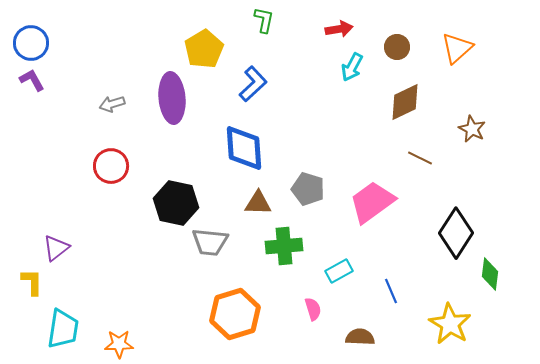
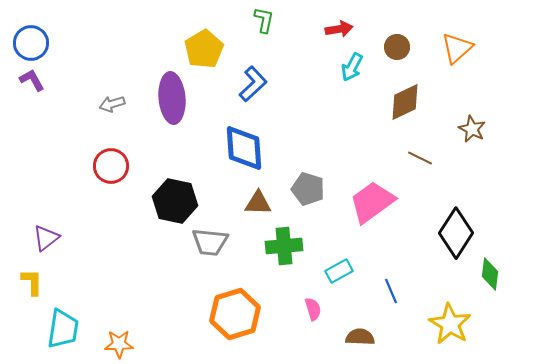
black hexagon: moved 1 px left, 2 px up
purple triangle: moved 10 px left, 10 px up
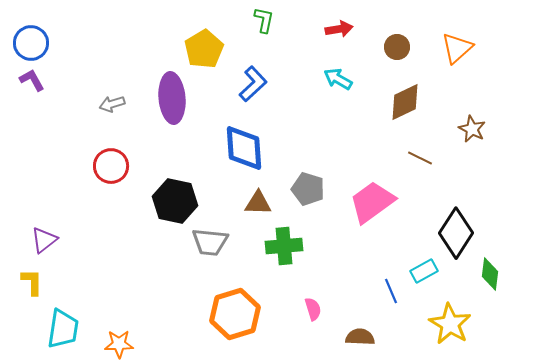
cyan arrow: moved 14 px left, 12 px down; rotated 92 degrees clockwise
purple triangle: moved 2 px left, 2 px down
cyan rectangle: moved 85 px right
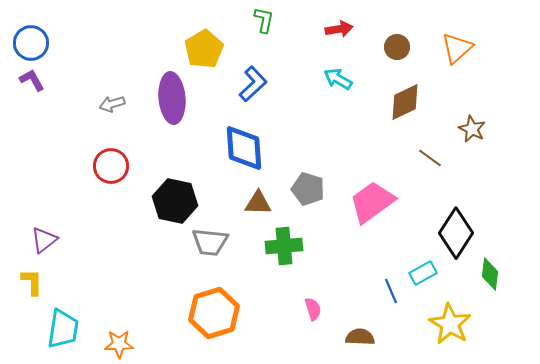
brown line: moved 10 px right; rotated 10 degrees clockwise
cyan rectangle: moved 1 px left, 2 px down
orange hexagon: moved 21 px left, 1 px up
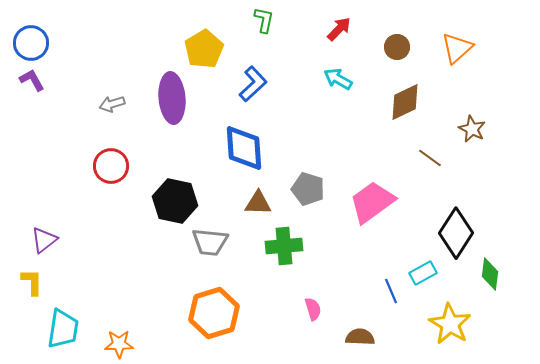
red arrow: rotated 36 degrees counterclockwise
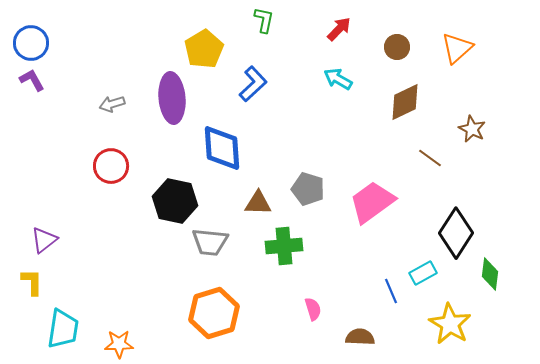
blue diamond: moved 22 px left
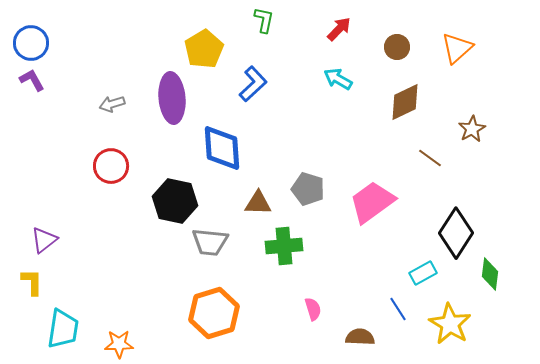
brown star: rotated 16 degrees clockwise
blue line: moved 7 px right, 18 px down; rotated 10 degrees counterclockwise
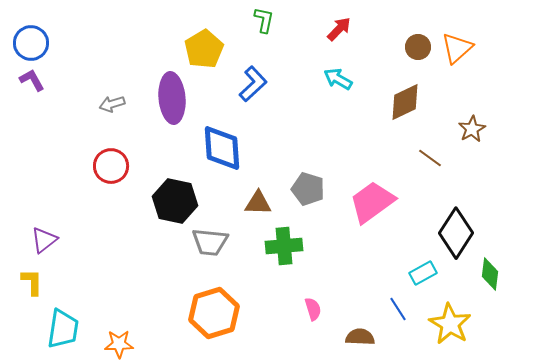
brown circle: moved 21 px right
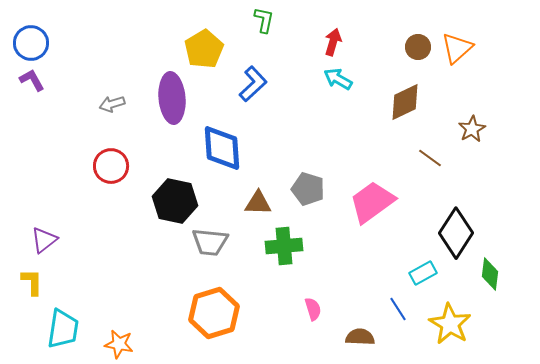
red arrow: moved 6 px left, 13 px down; rotated 28 degrees counterclockwise
orange star: rotated 12 degrees clockwise
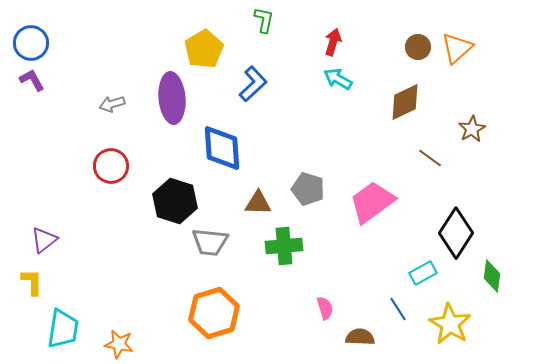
black hexagon: rotated 6 degrees clockwise
green diamond: moved 2 px right, 2 px down
pink semicircle: moved 12 px right, 1 px up
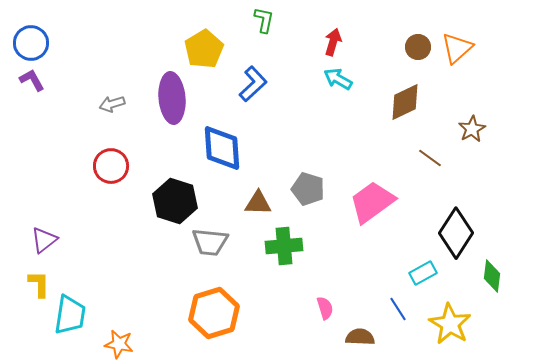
yellow L-shape: moved 7 px right, 2 px down
cyan trapezoid: moved 7 px right, 14 px up
